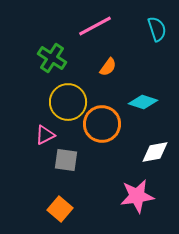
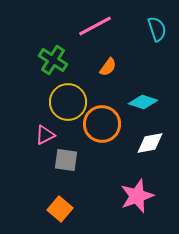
green cross: moved 1 px right, 2 px down
white diamond: moved 5 px left, 9 px up
pink star: rotated 12 degrees counterclockwise
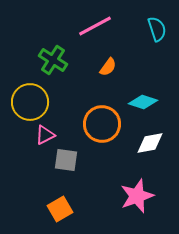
yellow circle: moved 38 px left
orange square: rotated 20 degrees clockwise
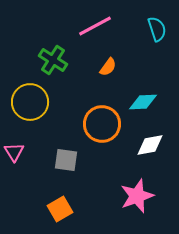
cyan diamond: rotated 20 degrees counterclockwise
pink triangle: moved 31 px left, 17 px down; rotated 35 degrees counterclockwise
white diamond: moved 2 px down
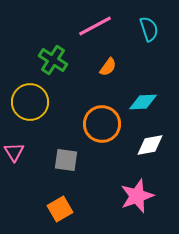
cyan semicircle: moved 8 px left
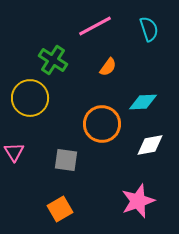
yellow circle: moved 4 px up
pink star: moved 1 px right, 5 px down
